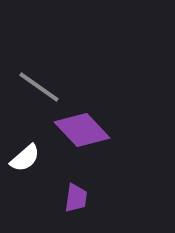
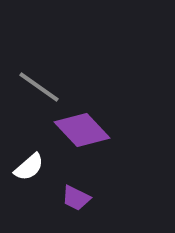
white semicircle: moved 4 px right, 9 px down
purple trapezoid: rotated 108 degrees clockwise
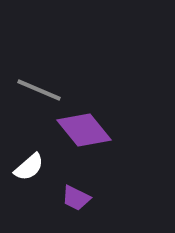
gray line: moved 3 px down; rotated 12 degrees counterclockwise
purple diamond: moved 2 px right; rotated 4 degrees clockwise
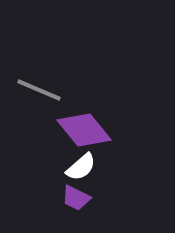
white semicircle: moved 52 px right
